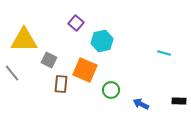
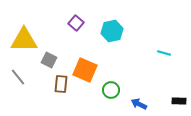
cyan hexagon: moved 10 px right, 10 px up
gray line: moved 6 px right, 4 px down
blue arrow: moved 2 px left
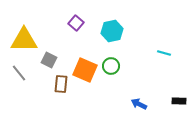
gray line: moved 1 px right, 4 px up
green circle: moved 24 px up
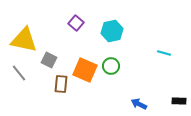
yellow triangle: rotated 12 degrees clockwise
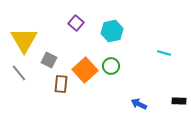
yellow triangle: rotated 48 degrees clockwise
orange square: rotated 25 degrees clockwise
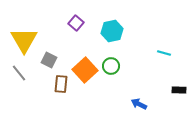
black rectangle: moved 11 px up
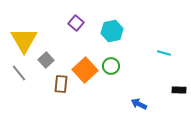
gray square: moved 3 px left; rotated 21 degrees clockwise
